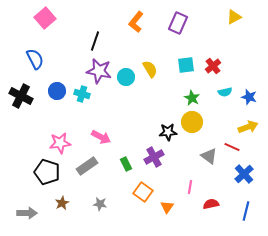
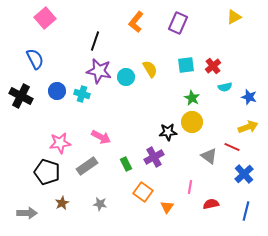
cyan semicircle: moved 5 px up
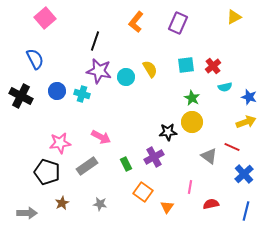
yellow arrow: moved 2 px left, 5 px up
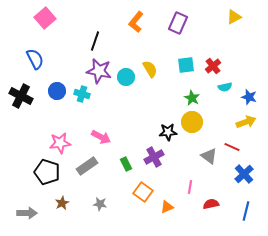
orange triangle: rotated 32 degrees clockwise
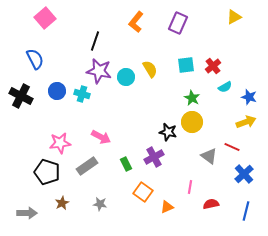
cyan semicircle: rotated 16 degrees counterclockwise
black star: rotated 18 degrees clockwise
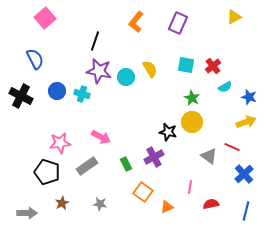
cyan square: rotated 18 degrees clockwise
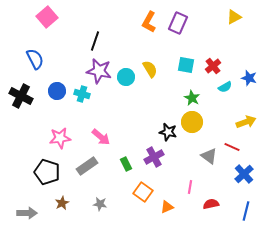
pink square: moved 2 px right, 1 px up
orange L-shape: moved 13 px right; rotated 10 degrees counterclockwise
blue star: moved 19 px up
pink arrow: rotated 12 degrees clockwise
pink star: moved 5 px up
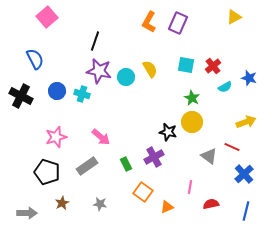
pink star: moved 4 px left, 1 px up; rotated 10 degrees counterclockwise
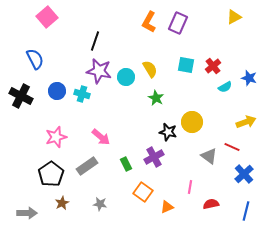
green star: moved 36 px left
black pentagon: moved 4 px right, 2 px down; rotated 20 degrees clockwise
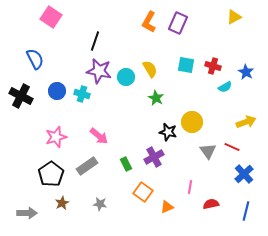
pink square: moved 4 px right; rotated 15 degrees counterclockwise
red cross: rotated 35 degrees counterclockwise
blue star: moved 3 px left, 6 px up; rotated 14 degrees clockwise
pink arrow: moved 2 px left, 1 px up
gray triangle: moved 1 px left, 5 px up; rotated 18 degrees clockwise
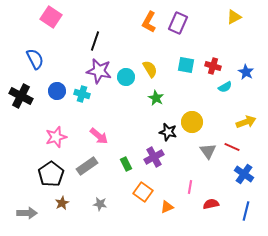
blue cross: rotated 12 degrees counterclockwise
